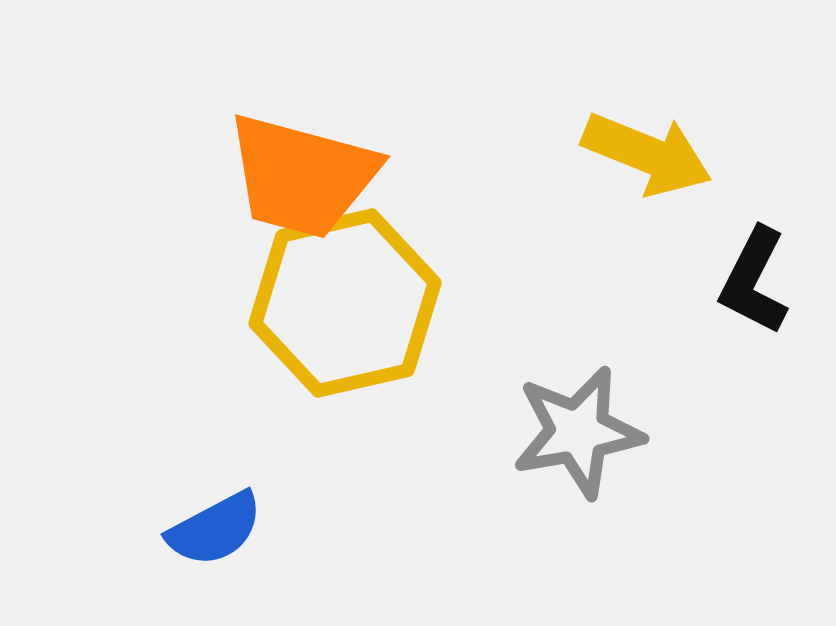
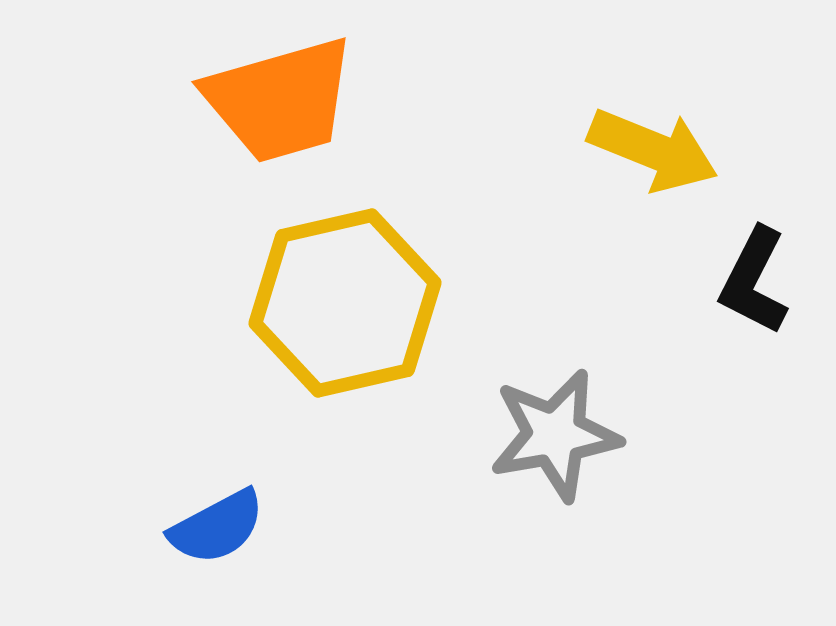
yellow arrow: moved 6 px right, 4 px up
orange trapezoid: moved 22 px left, 76 px up; rotated 31 degrees counterclockwise
gray star: moved 23 px left, 3 px down
blue semicircle: moved 2 px right, 2 px up
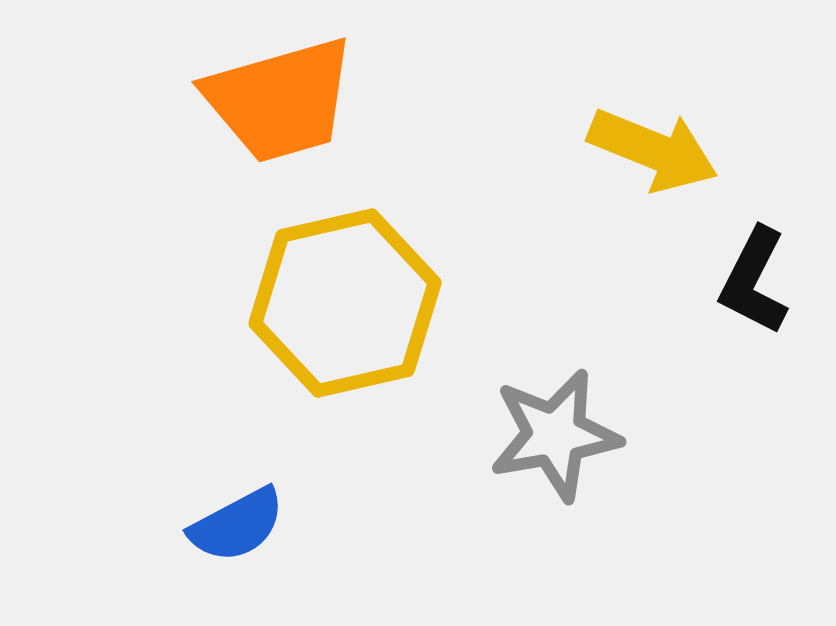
blue semicircle: moved 20 px right, 2 px up
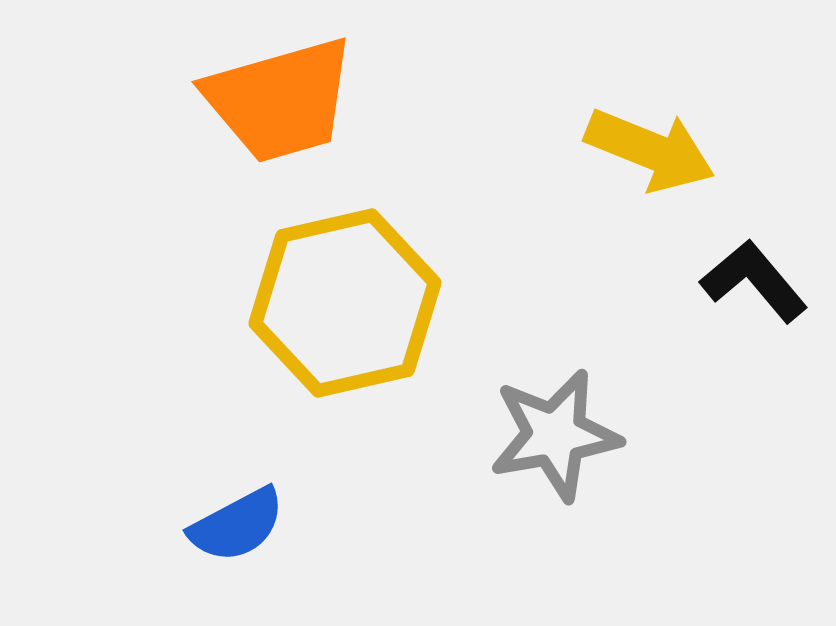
yellow arrow: moved 3 px left
black L-shape: rotated 113 degrees clockwise
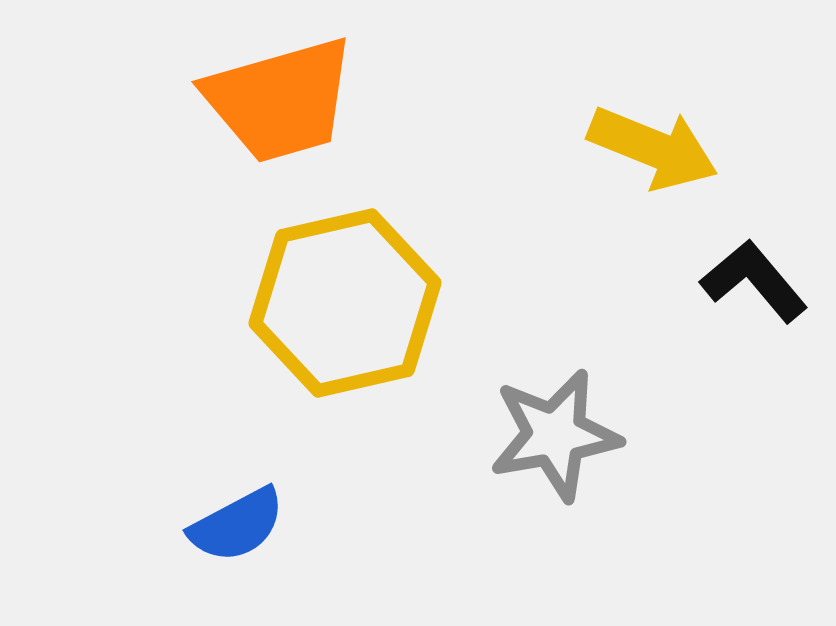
yellow arrow: moved 3 px right, 2 px up
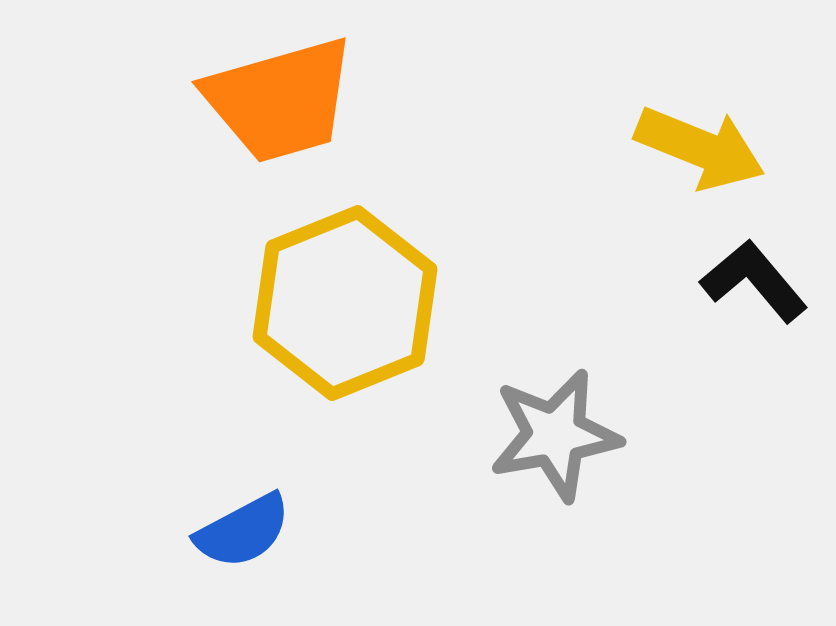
yellow arrow: moved 47 px right
yellow hexagon: rotated 9 degrees counterclockwise
blue semicircle: moved 6 px right, 6 px down
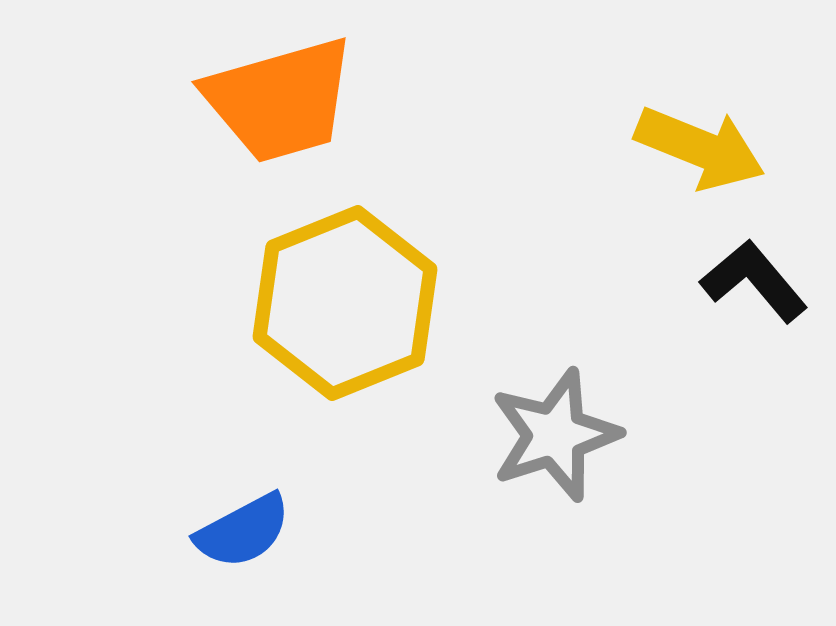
gray star: rotated 8 degrees counterclockwise
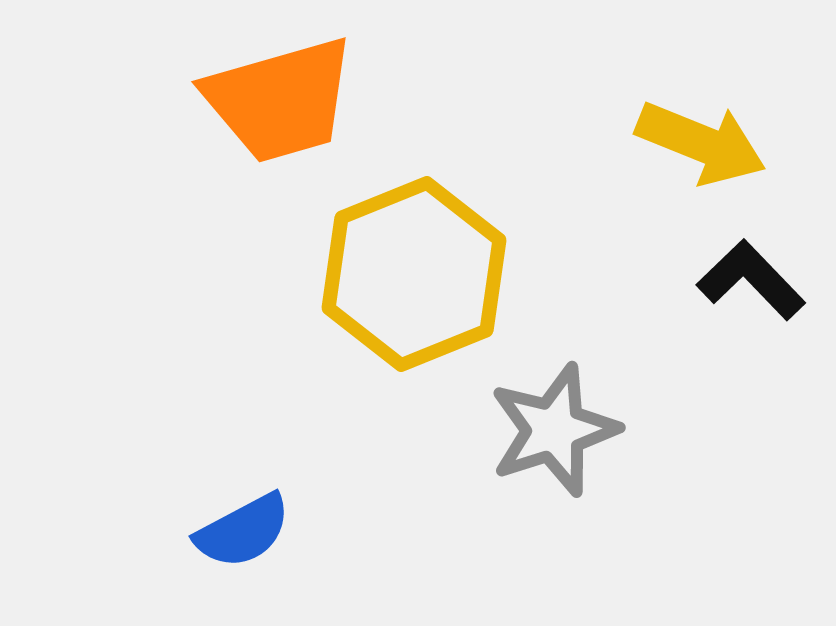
yellow arrow: moved 1 px right, 5 px up
black L-shape: moved 3 px left, 1 px up; rotated 4 degrees counterclockwise
yellow hexagon: moved 69 px right, 29 px up
gray star: moved 1 px left, 5 px up
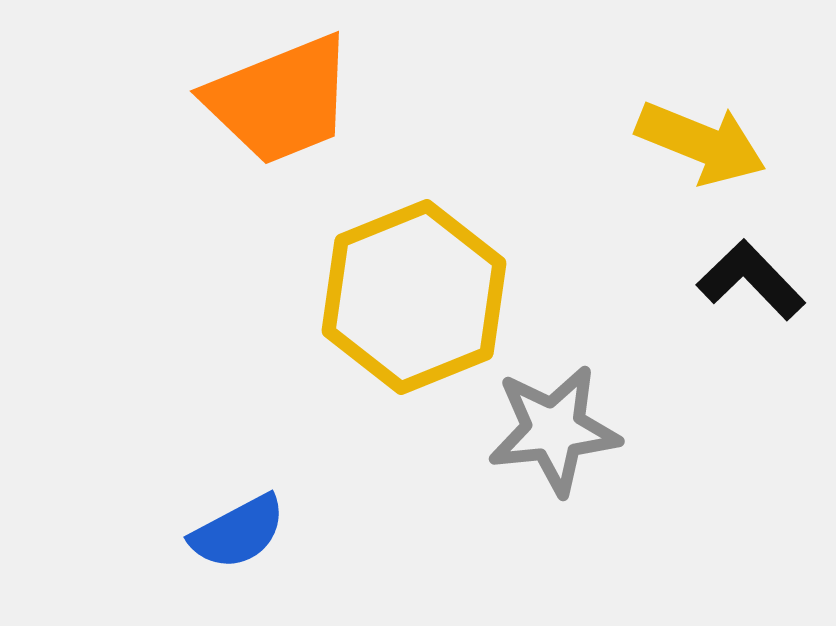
orange trapezoid: rotated 6 degrees counterclockwise
yellow hexagon: moved 23 px down
gray star: rotated 12 degrees clockwise
blue semicircle: moved 5 px left, 1 px down
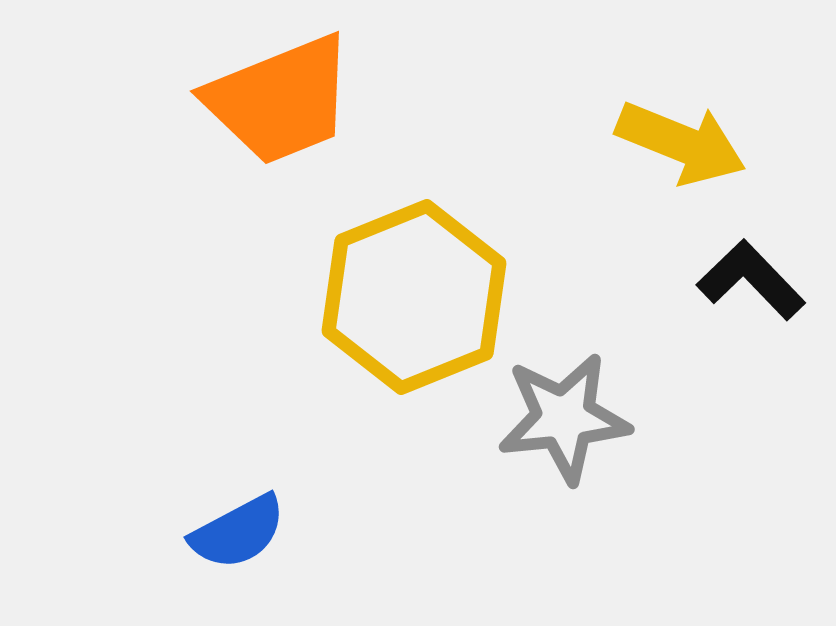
yellow arrow: moved 20 px left
gray star: moved 10 px right, 12 px up
